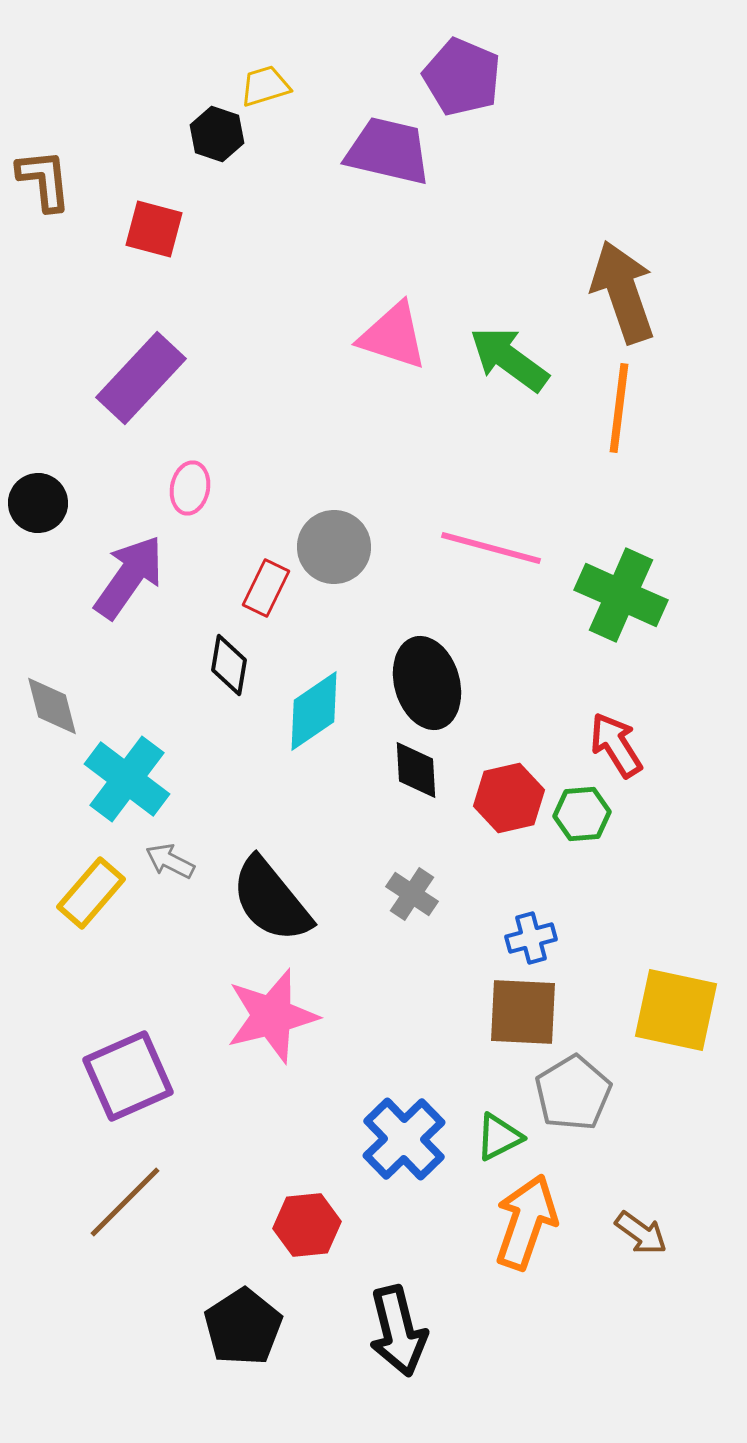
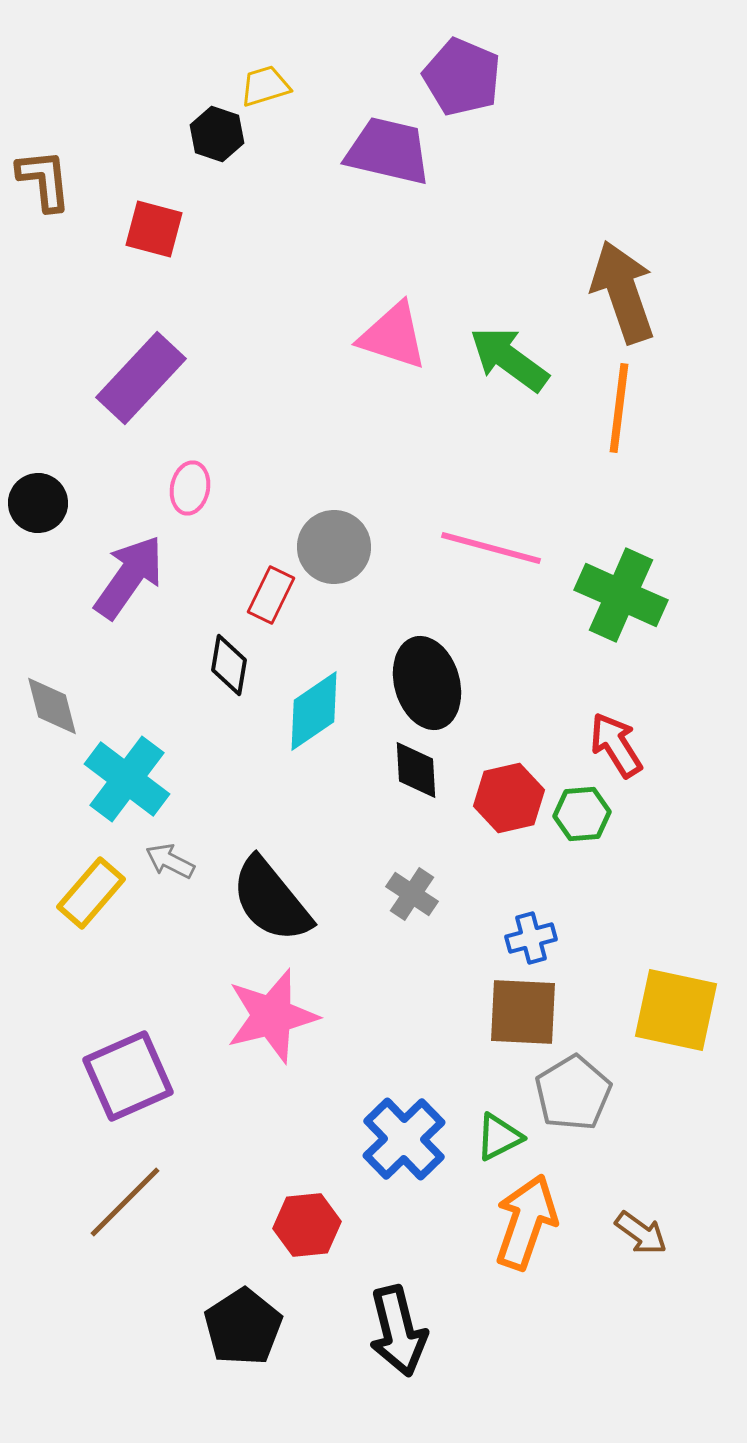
red rectangle at (266, 588): moved 5 px right, 7 px down
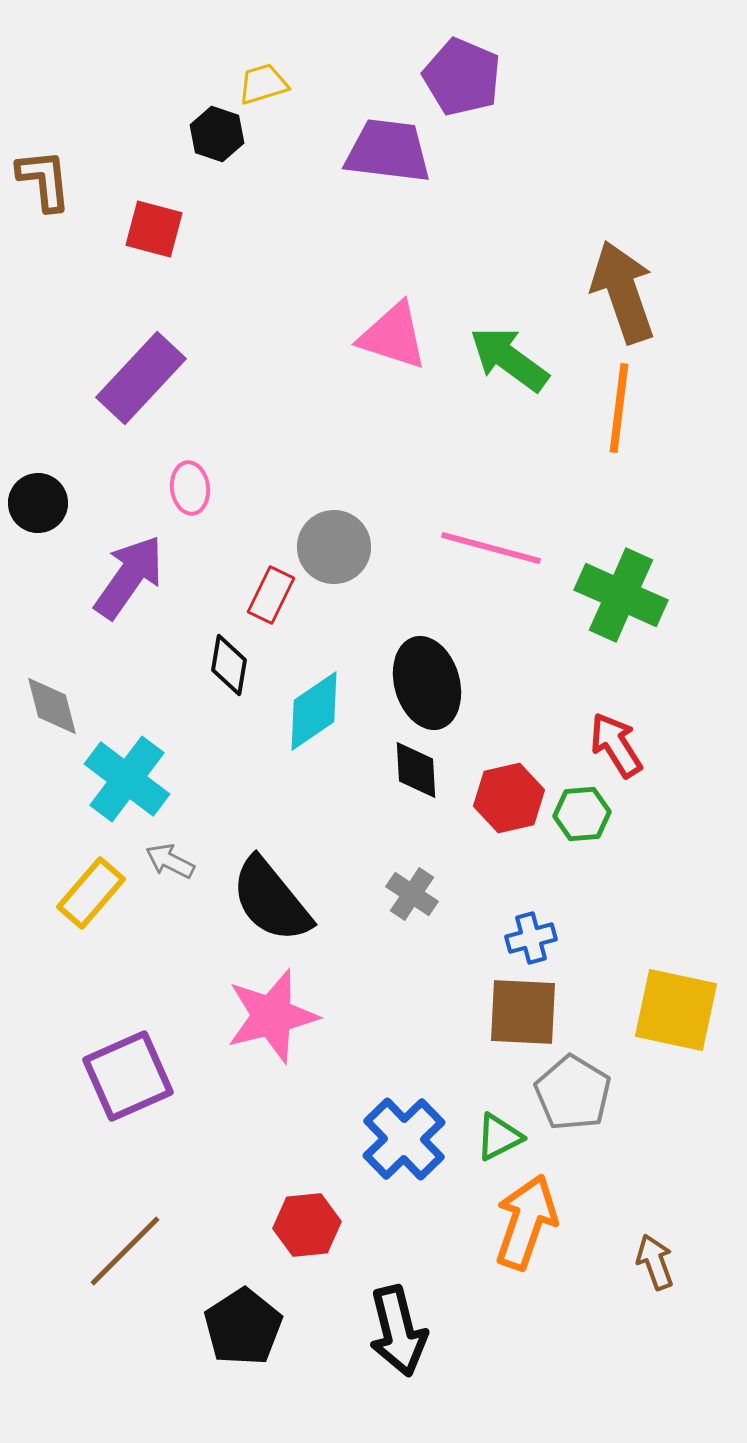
yellow trapezoid at (265, 86): moved 2 px left, 2 px up
purple trapezoid at (388, 151): rotated 6 degrees counterclockwise
pink ellipse at (190, 488): rotated 18 degrees counterclockwise
gray pentagon at (573, 1093): rotated 10 degrees counterclockwise
brown line at (125, 1202): moved 49 px down
brown arrow at (641, 1233): moved 14 px right, 29 px down; rotated 146 degrees counterclockwise
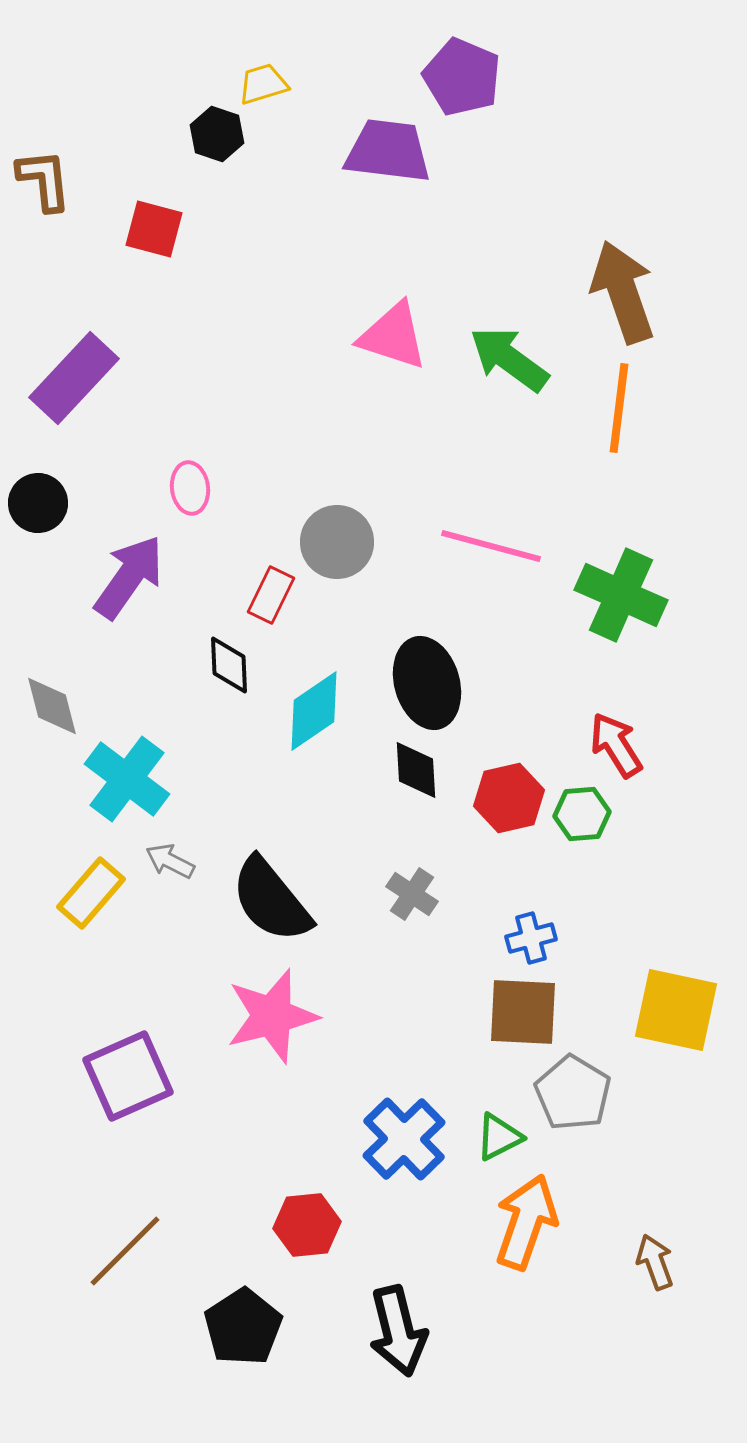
purple rectangle at (141, 378): moved 67 px left
gray circle at (334, 547): moved 3 px right, 5 px up
pink line at (491, 548): moved 2 px up
black diamond at (229, 665): rotated 12 degrees counterclockwise
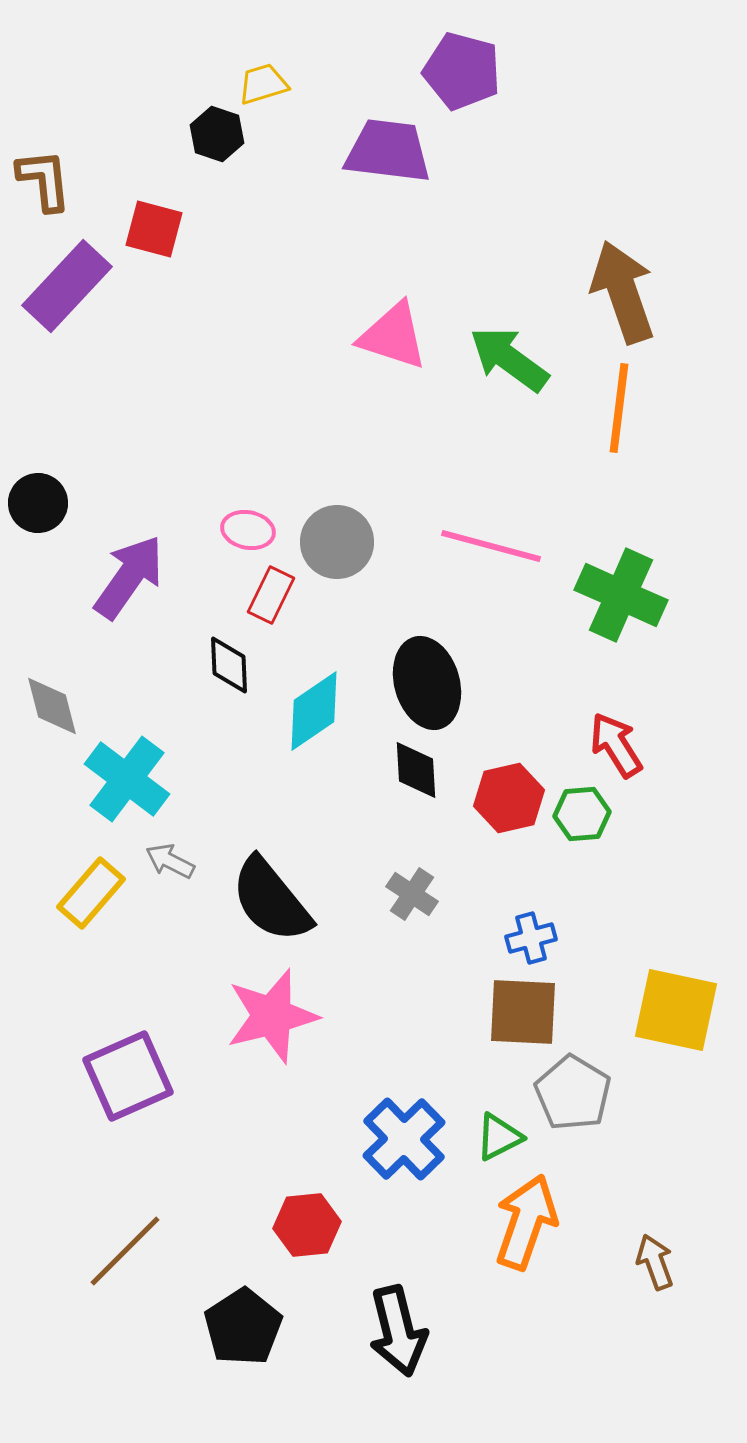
purple pentagon at (462, 77): moved 6 px up; rotated 8 degrees counterclockwise
purple rectangle at (74, 378): moved 7 px left, 92 px up
pink ellipse at (190, 488): moved 58 px right, 42 px down; rotated 72 degrees counterclockwise
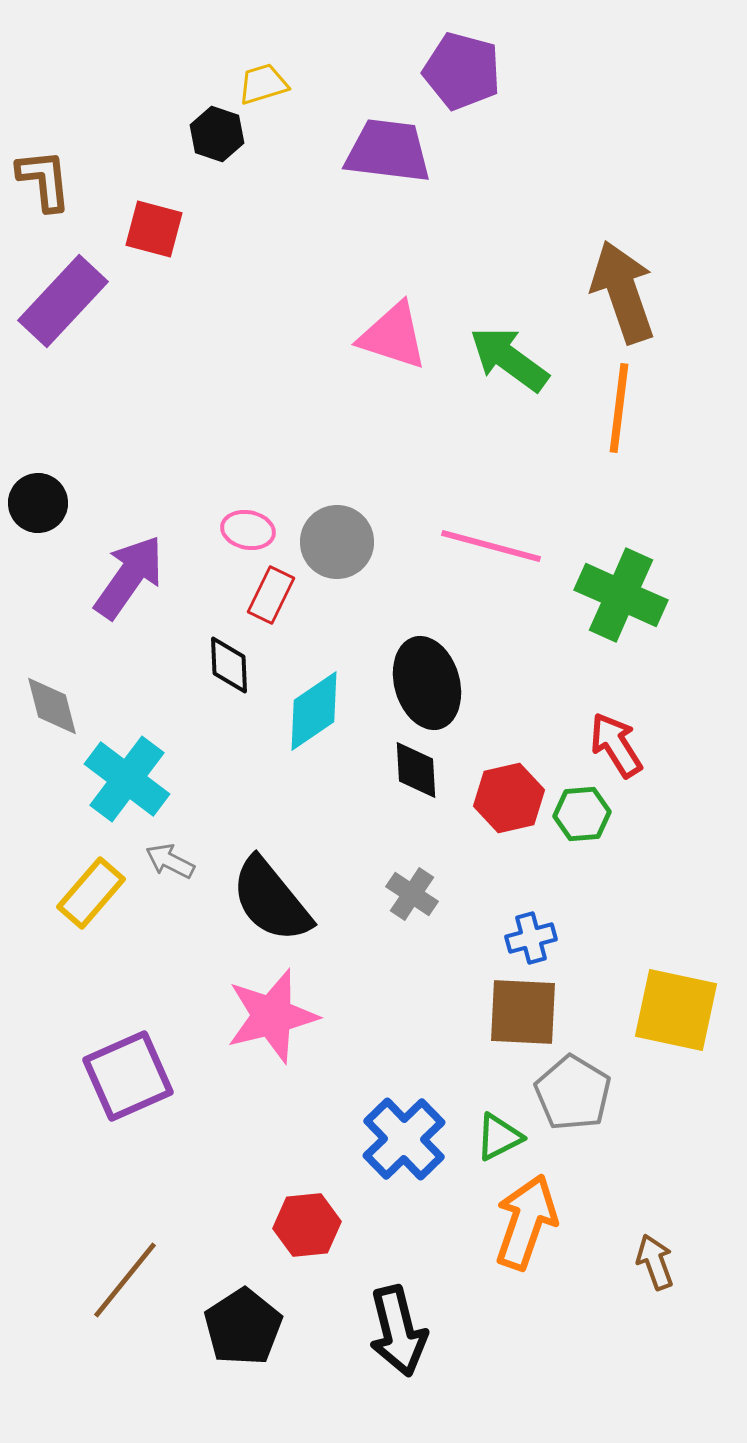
purple rectangle at (67, 286): moved 4 px left, 15 px down
brown line at (125, 1251): moved 29 px down; rotated 6 degrees counterclockwise
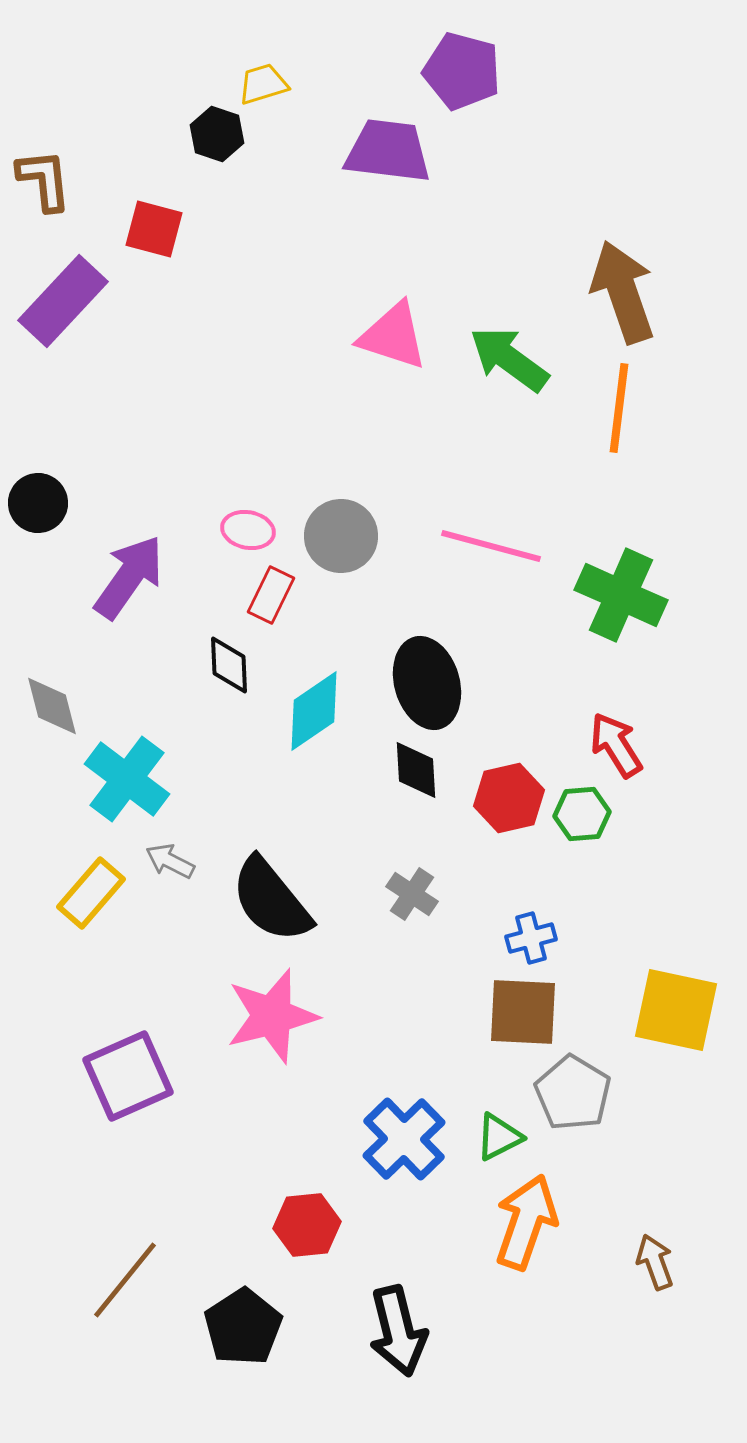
gray circle at (337, 542): moved 4 px right, 6 px up
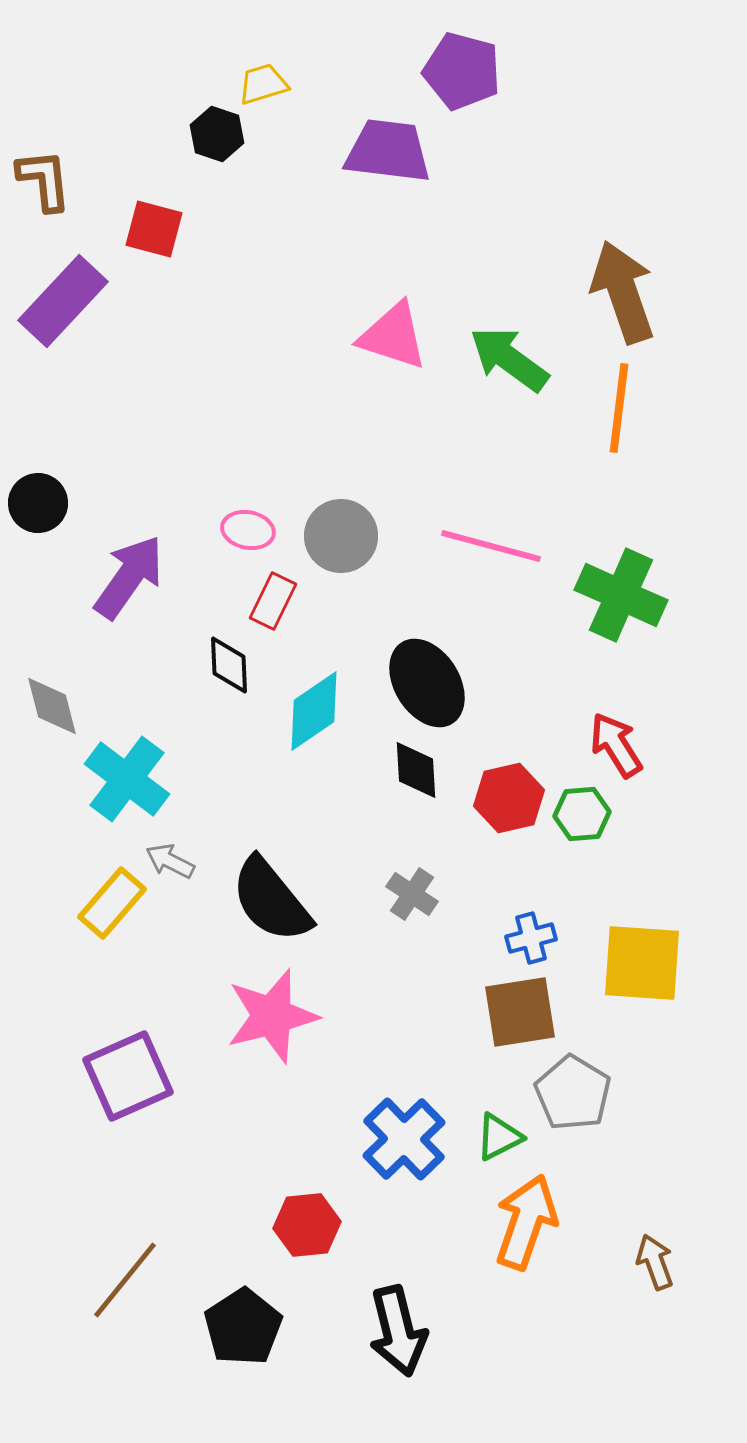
red rectangle at (271, 595): moved 2 px right, 6 px down
black ellipse at (427, 683): rotated 16 degrees counterclockwise
yellow rectangle at (91, 893): moved 21 px right, 10 px down
yellow square at (676, 1010): moved 34 px left, 47 px up; rotated 8 degrees counterclockwise
brown square at (523, 1012): moved 3 px left; rotated 12 degrees counterclockwise
